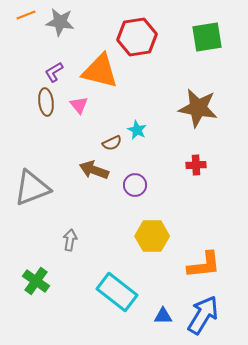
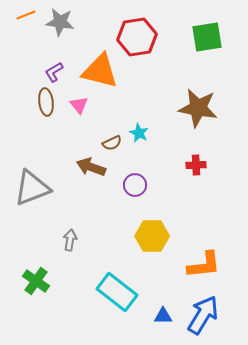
cyan star: moved 2 px right, 3 px down
brown arrow: moved 3 px left, 3 px up
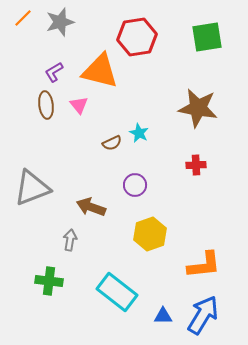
orange line: moved 3 px left, 3 px down; rotated 24 degrees counterclockwise
gray star: rotated 24 degrees counterclockwise
brown ellipse: moved 3 px down
brown arrow: moved 40 px down
yellow hexagon: moved 2 px left, 2 px up; rotated 20 degrees counterclockwise
green cross: moved 13 px right; rotated 28 degrees counterclockwise
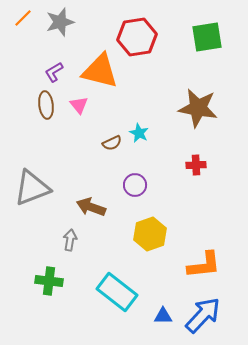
blue arrow: rotated 12 degrees clockwise
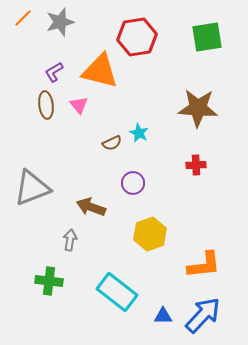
brown star: rotated 6 degrees counterclockwise
purple circle: moved 2 px left, 2 px up
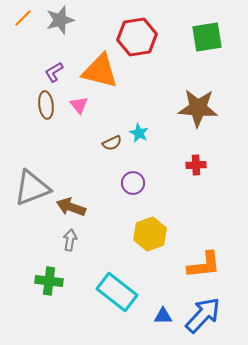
gray star: moved 2 px up
brown arrow: moved 20 px left
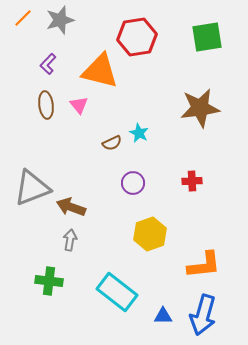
purple L-shape: moved 6 px left, 8 px up; rotated 15 degrees counterclockwise
brown star: moved 2 px right; rotated 12 degrees counterclockwise
red cross: moved 4 px left, 16 px down
blue arrow: rotated 153 degrees clockwise
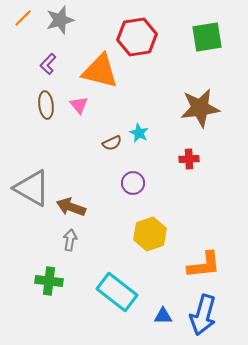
red cross: moved 3 px left, 22 px up
gray triangle: rotated 51 degrees clockwise
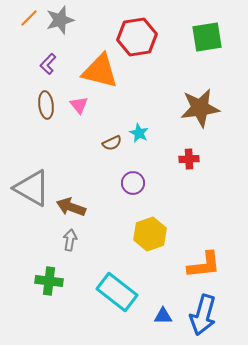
orange line: moved 6 px right
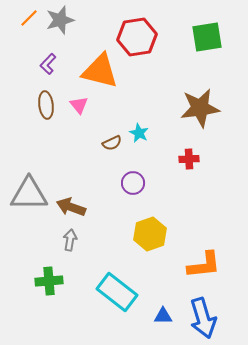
gray triangle: moved 3 px left, 6 px down; rotated 30 degrees counterclockwise
green cross: rotated 12 degrees counterclockwise
blue arrow: moved 3 px down; rotated 33 degrees counterclockwise
